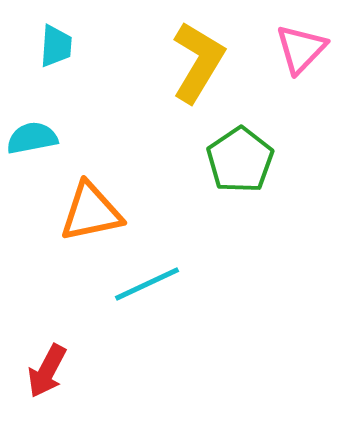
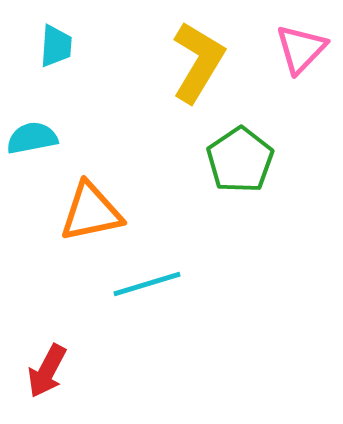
cyan line: rotated 8 degrees clockwise
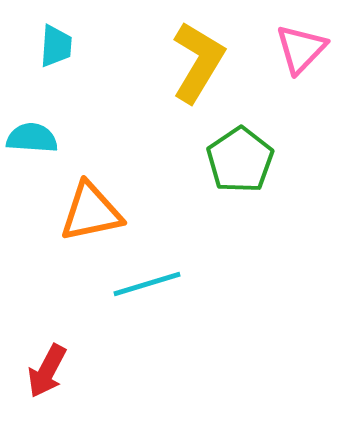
cyan semicircle: rotated 15 degrees clockwise
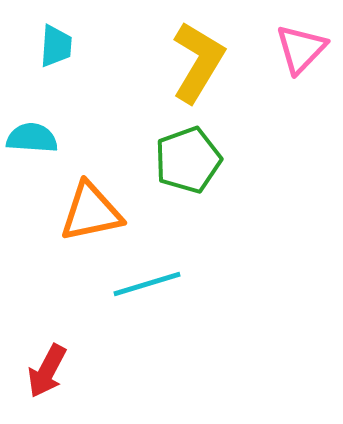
green pentagon: moved 52 px left; rotated 14 degrees clockwise
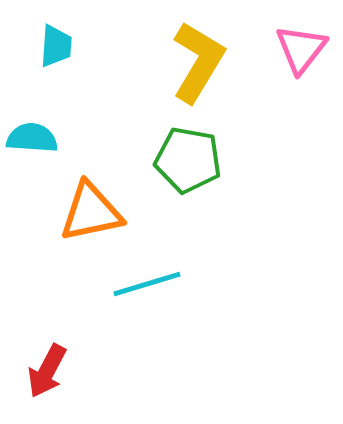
pink triangle: rotated 6 degrees counterclockwise
green pentagon: rotated 30 degrees clockwise
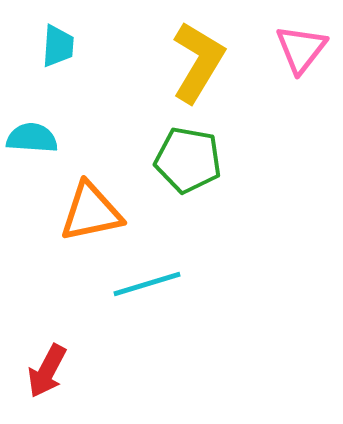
cyan trapezoid: moved 2 px right
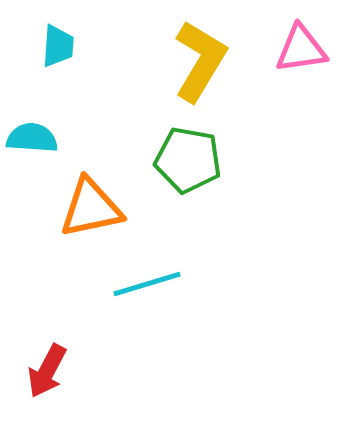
pink triangle: rotated 44 degrees clockwise
yellow L-shape: moved 2 px right, 1 px up
orange triangle: moved 4 px up
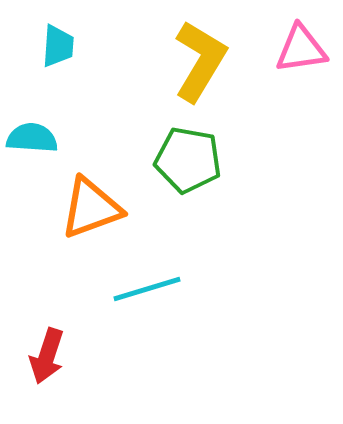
orange triangle: rotated 8 degrees counterclockwise
cyan line: moved 5 px down
red arrow: moved 15 px up; rotated 10 degrees counterclockwise
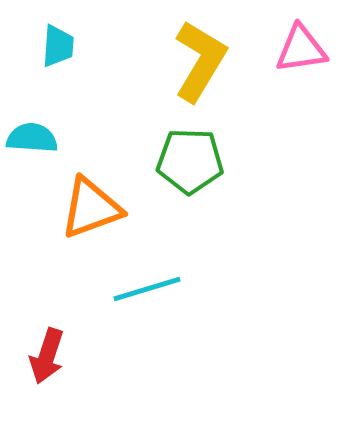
green pentagon: moved 2 px right, 1 px down; rotated 8 degrees counterclockwise
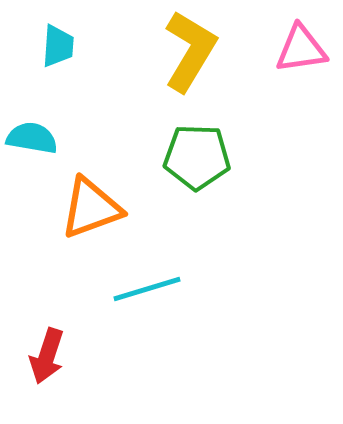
yellow L-shape: moved 10 px left, 10 px up
cyan semicircle: rotated 6 degrees clockwise
green pentagon: moved 7 px right, 4 px up
